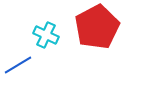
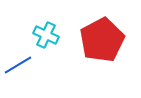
red pentagon: moved 5 px right, 13 px down
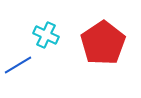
red pentagon: moved 1 px right, 3 px down; rotated 6 degrees counterclockwise
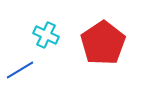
blue line: moved 2 px right, 5 px down
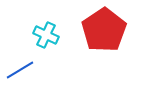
red pentagon: moved 1 px right, 13 px up
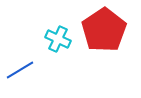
cyan cross: moved 12 px right, 4 px down
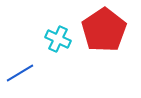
blue line: moved 3 px down
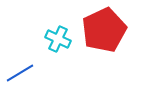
red pentagon: rotated 9 degrees clockwise
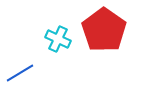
red pentagon: rotated 12 degrees counterclockwise
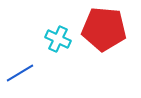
red pentagon: moved 1 px up; rotated 30 degrees counterclockwise
